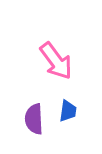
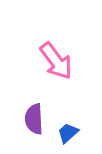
blue trapezoid: moved 22 px down; rotated 140 degrees counterclockwise
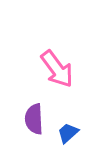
pink arrow: moved 1 px right, 8 px down
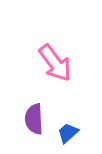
pink arrow: moved 2 px left, 6 px up
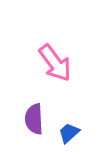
blue trapezoid: moved 1 px right
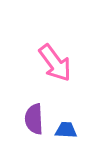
blue trapezoid: moved 3 px left, 3 px up; rotated 45 degrees clockwise
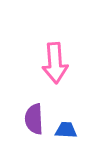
pink arrow: rotated 33 degrees clockwise
